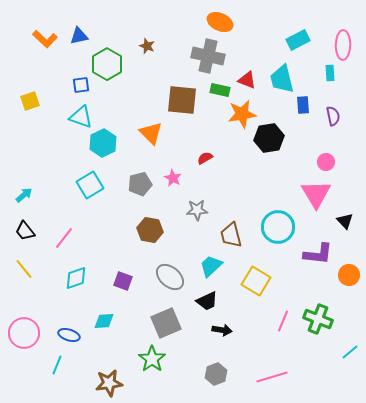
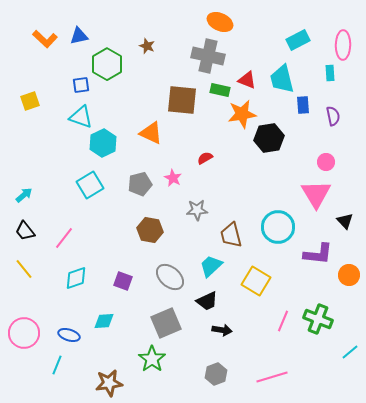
orange triangle at (151, 133): rotated 20 degrees counterclockwise
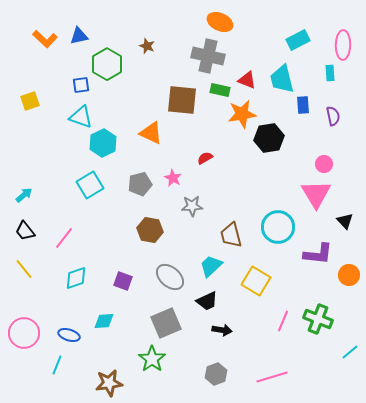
pink circle at (326, 162): moved 2 px left, 2 px down
gray star at (197, 210): moved 5 px left, 4 px up
